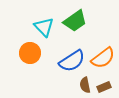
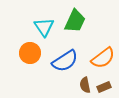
green trapezoid: rotated 30 degrees counterclockwise
cyan triangle: rotated 10 degrees clockwise
blue semicircle: moved 7 px left
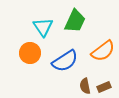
cyan triangle: moved 1 px left
orange semicircle: moved 7 px up
brown semicircle: moved 1 px down
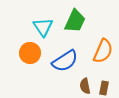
orange semicircle: rotated 30 degrees counterclockwise
brown rectangle: moved 1 px down; rotated 56 degrees counterclockwise
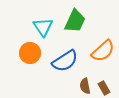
orange semicircle: rotated 25 degrees clockwise
brown rectangle: rotated 40 degrees counterclockwise
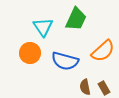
green trapezoid: moved 1 px right, 2 px up
blue semicircle: rotated 48 degrees clockwise
brown semicircle: moved 1 px down
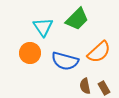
green trapezoid: moved 1 px right; rotated 20 degrees clockwise
orange semicircle: moved 4 px left, 1 px down
brown semicircle: moved 1 px up
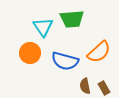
green trapezoid: moved 5 px left; rotated 40 degrees clockwise
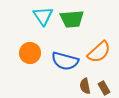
cyan triangle: moved 11 px up
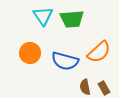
brown semicircle: moved 1 px down
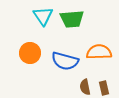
orange semicircle: rotated 140 degrees counterclockwise
brown rectangle: rotated 16 degrees clockwise
